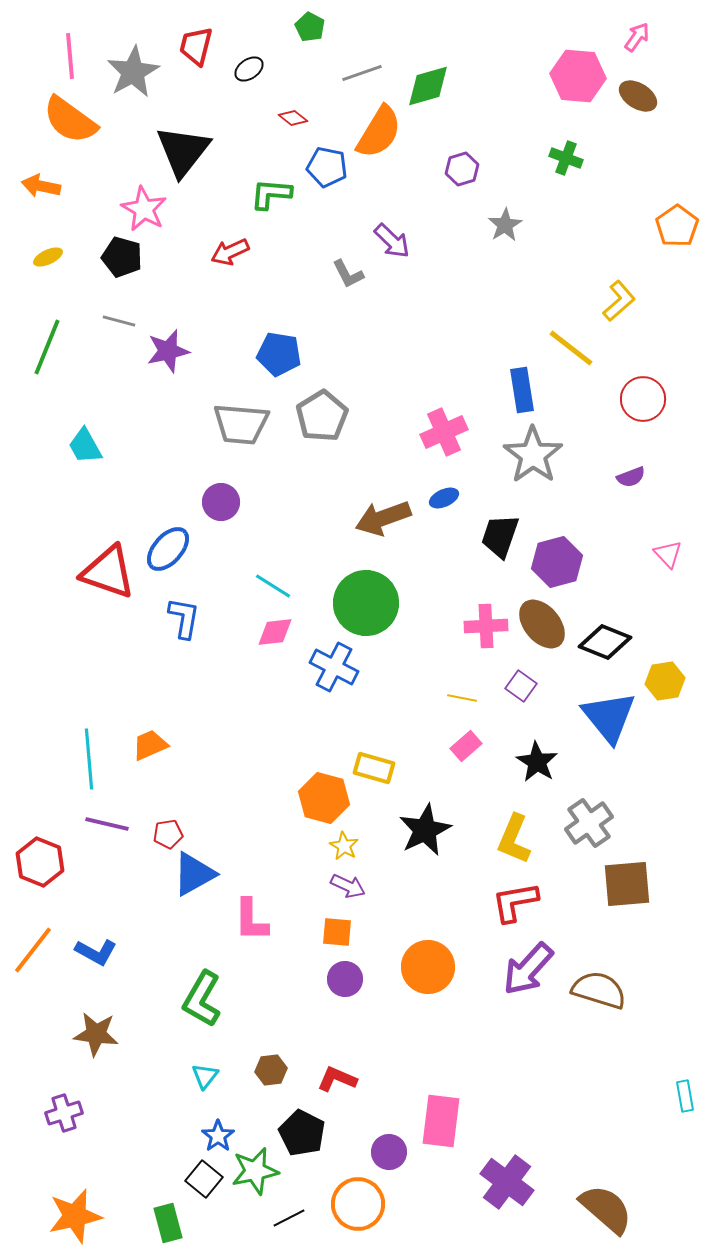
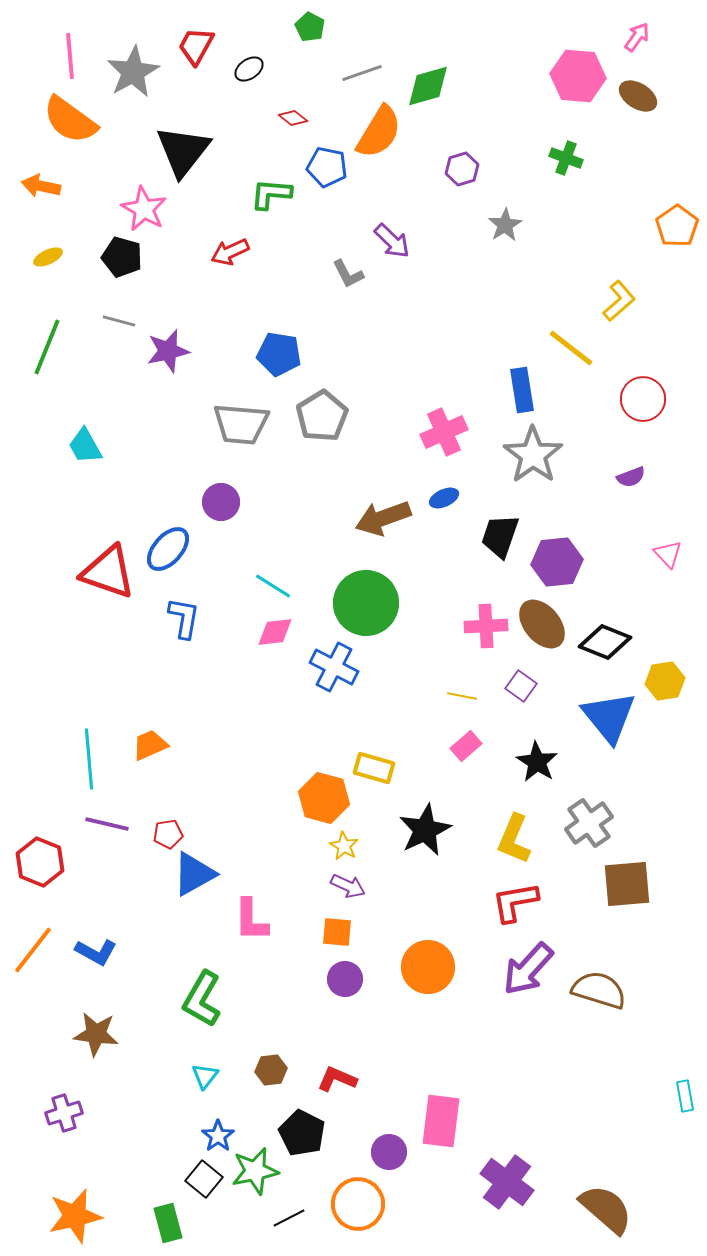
red trapezoid at (196, 46): rotated 15 degrees clockwise
purple hexagon at (557, 562): rotated 9 degrees clockwise
yellow line at (462, 698): moved 2 px up
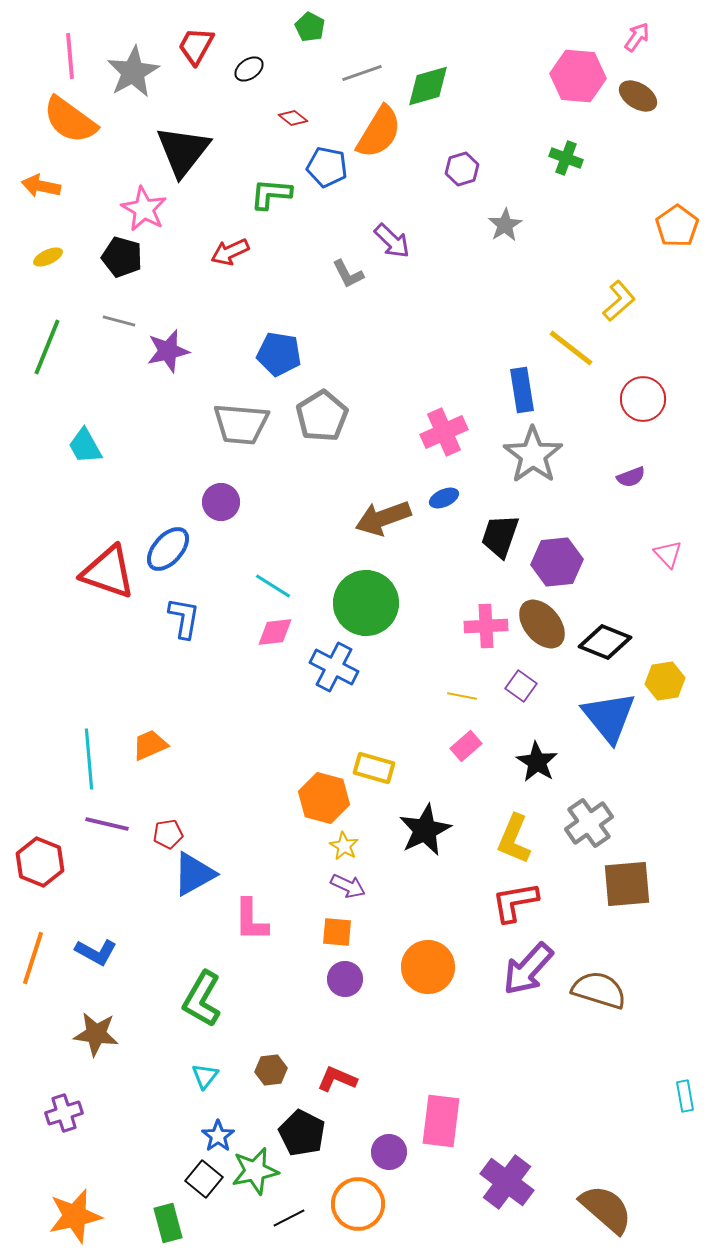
orange line at (33, 950): moved 8 px down; rotated 20 degrees counterclockwise
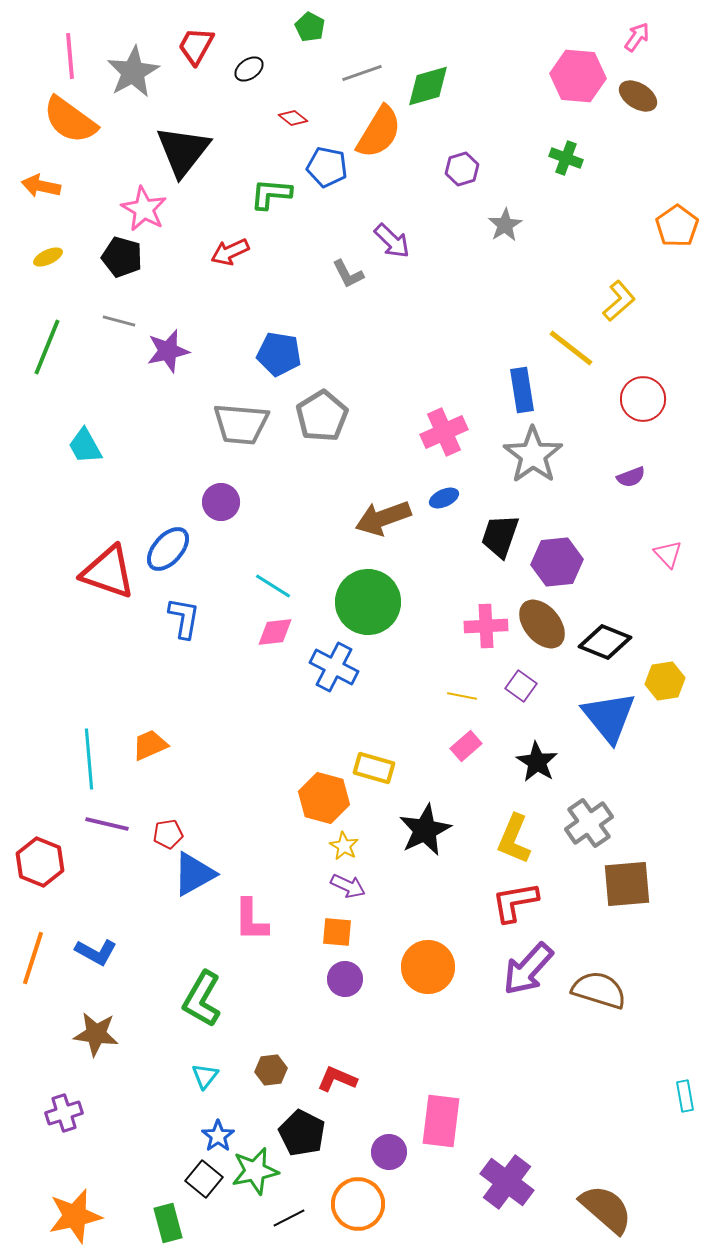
green circle at (366, 603): moved 2 px right, 1 px up
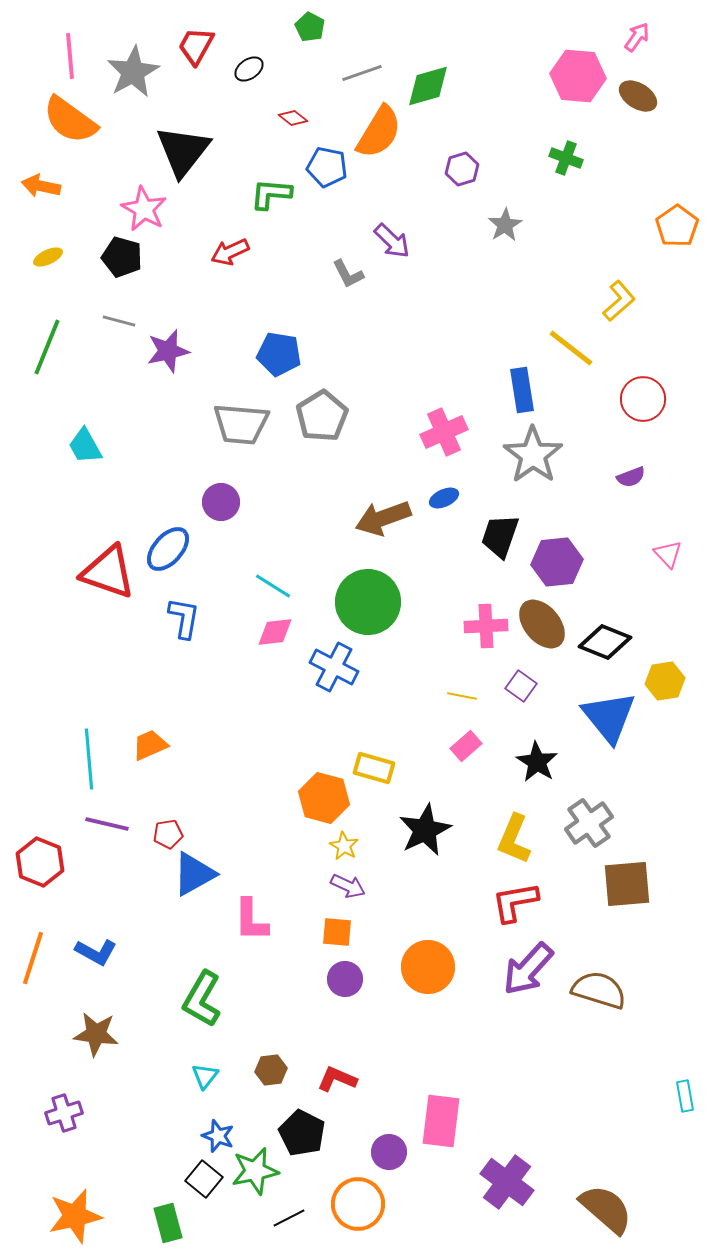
blue star at (218, 1136): rotated 16 degrees counterclockwise
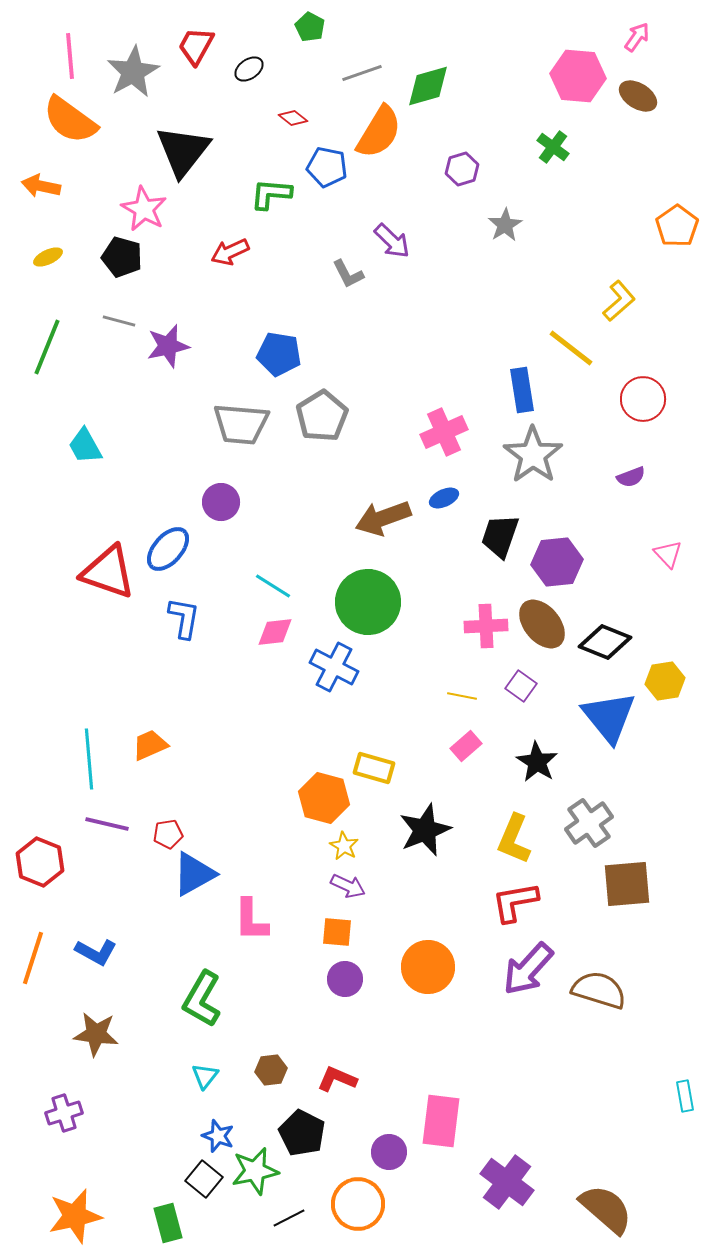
green cross at (566, 158): moved 13 px left, 11 px up; rotated 16 degrees clockwise
purple star at (168, 351): moved 5 px up
black star at (425, 830): rotated 4 degrees clockwise
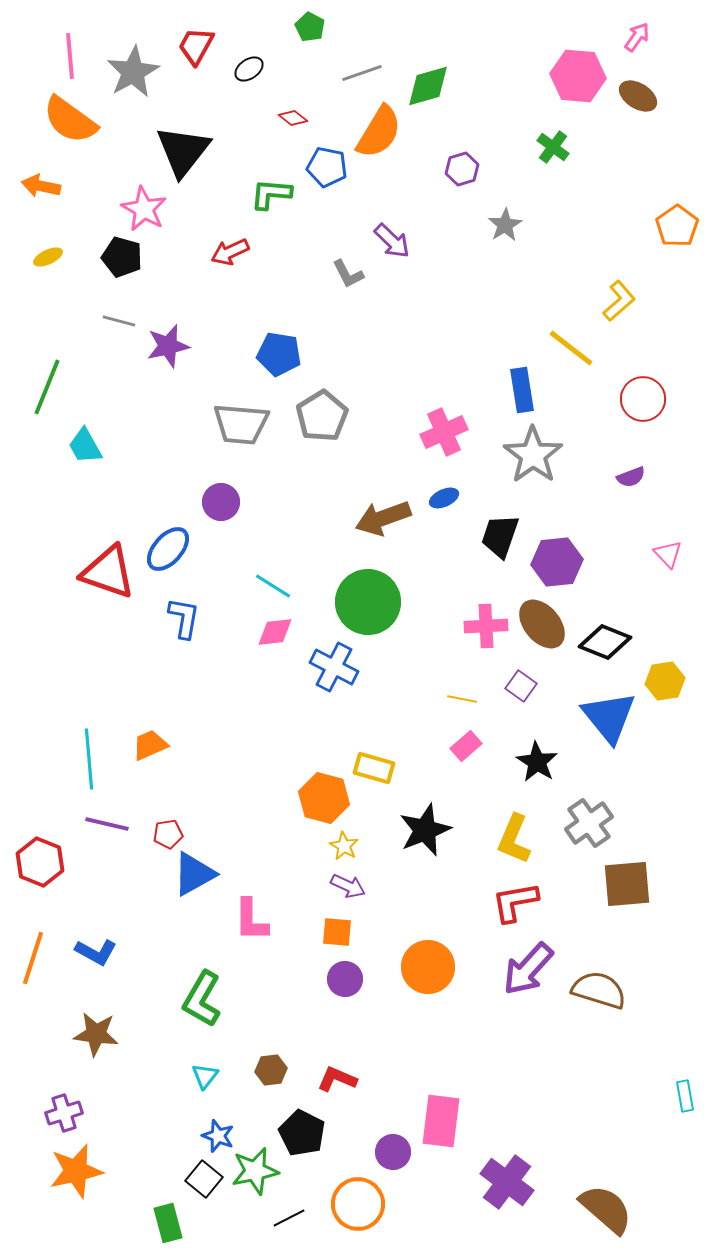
green line at (47, 347): moved 40 px down
yellow line at (462, 696): moved 3 px down
purple circle at (389, 1152): moved 4 px right
orange star at (75, 1216): moved 1 px right, 45 px up
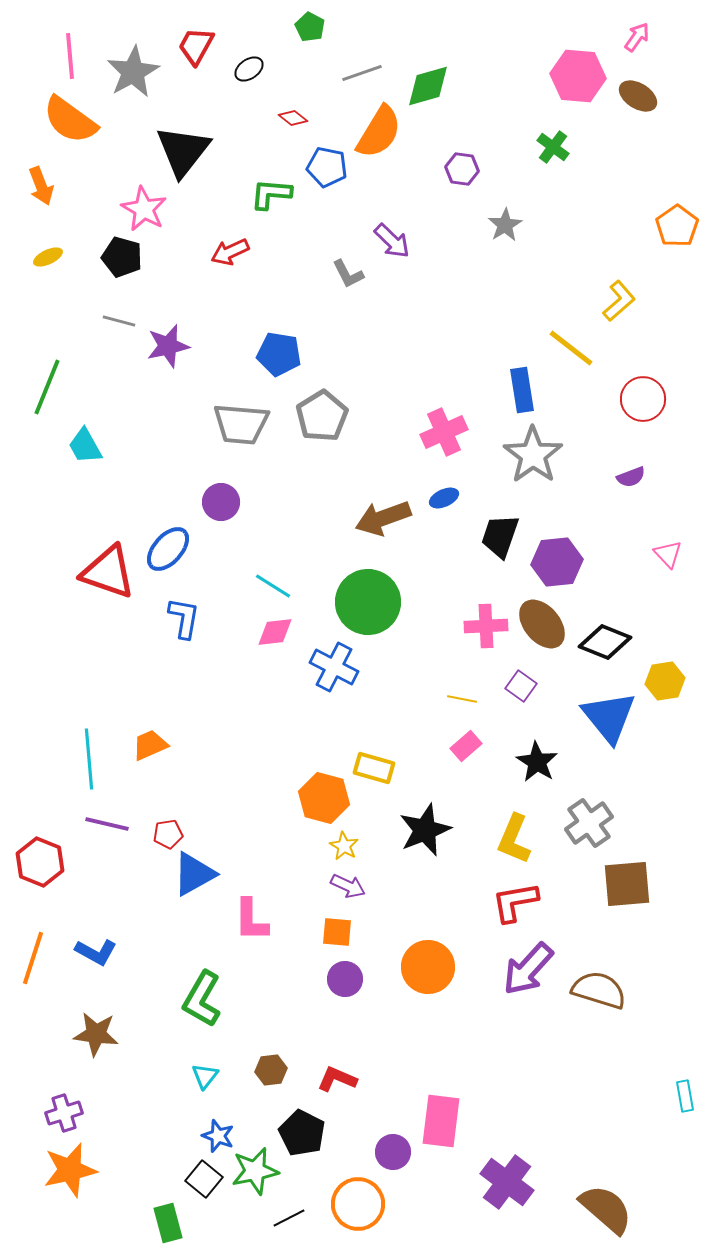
purple hexagon at (462, 169): rotated 24 degrees clockwise
orange arrow at (41, 186): rotated 123 degrees counterclockwise
orange star at (76, 1171): moved 6 px left, 1 px up
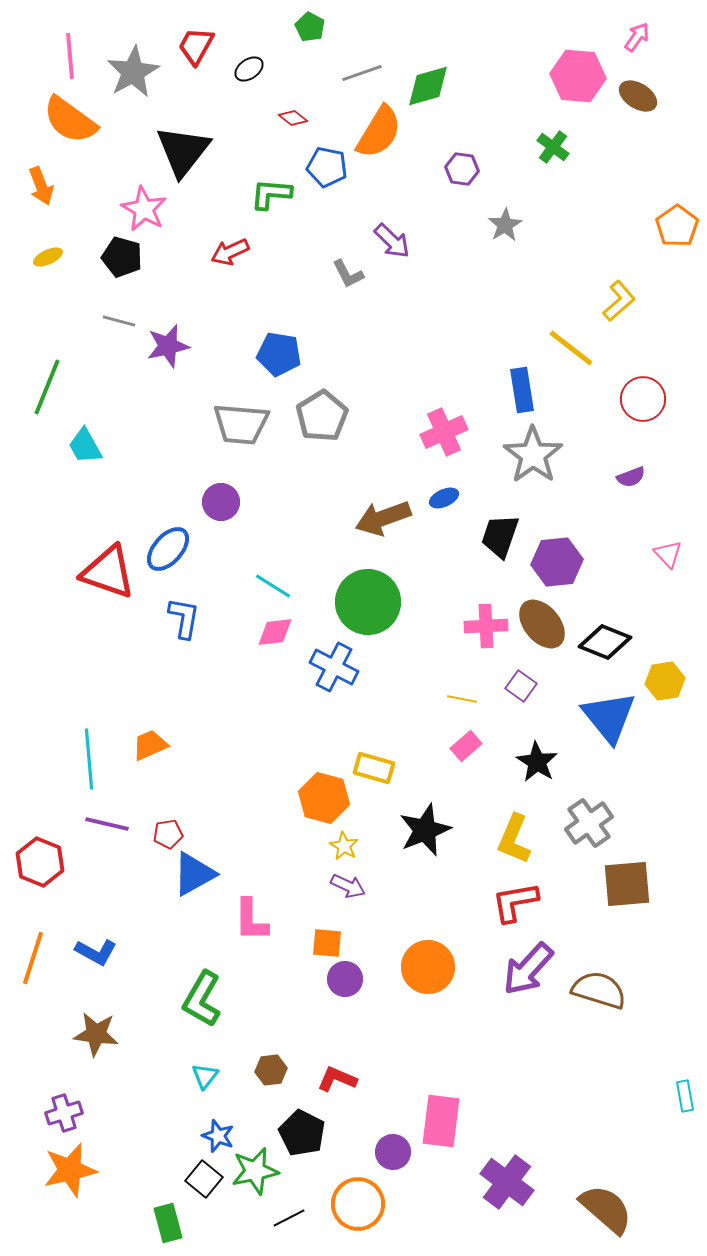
orange square at (337, 932): moved 10 px left, 11 px down
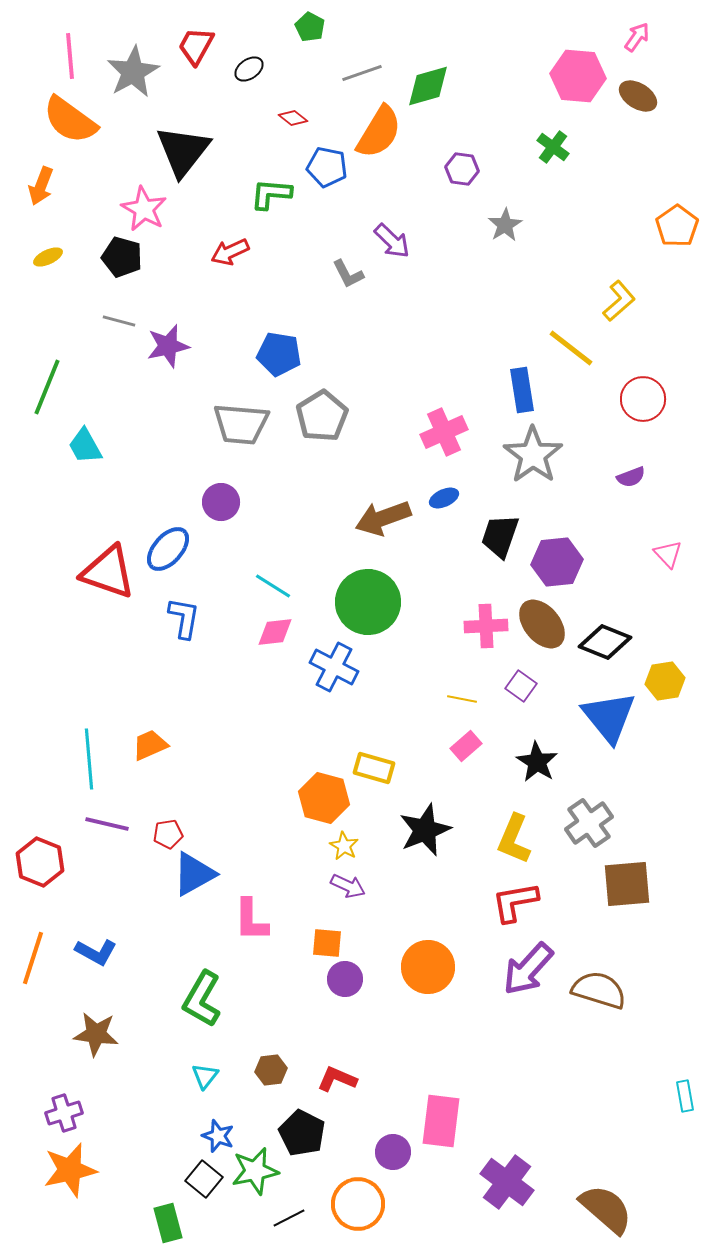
orange arrow at (41, 186): rotated 42 degrees clockwise
